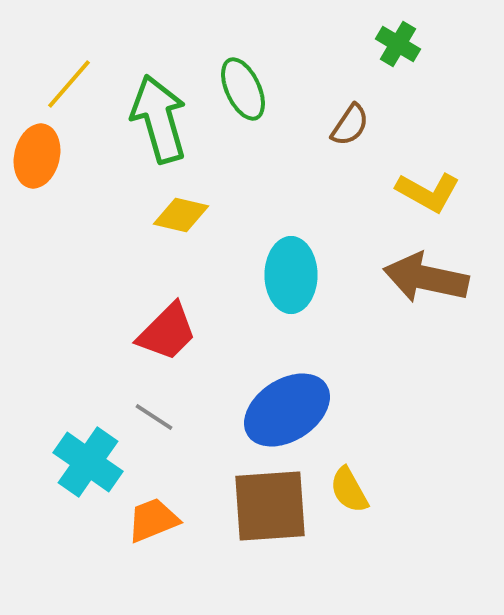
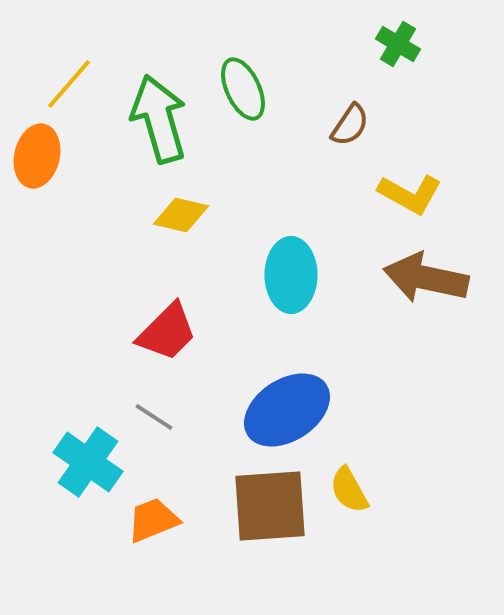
yellow L-shape: moved 18 px left, 2 px down
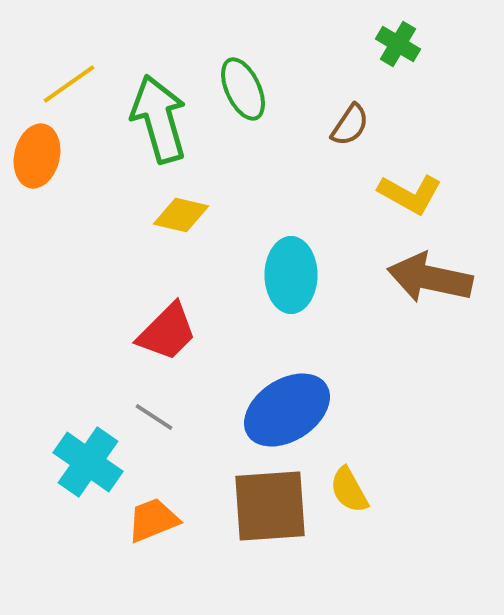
yellow line: rotated 14 degrees clockwise
brown arrow: moved 4 px right
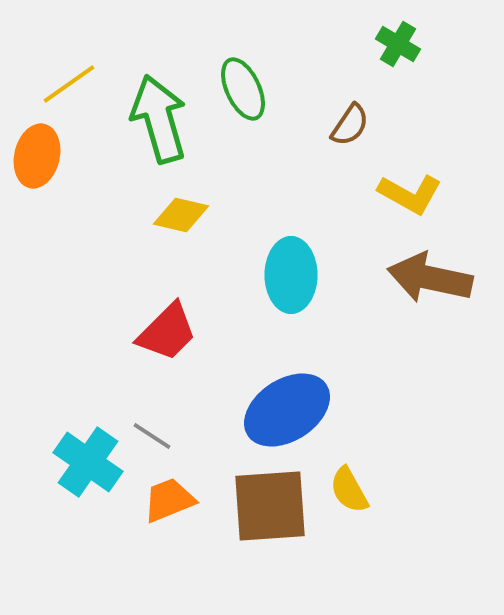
gray line: moved 2 px left, 19 px down
orange trapezoid: moved 16 px right, 20 px up
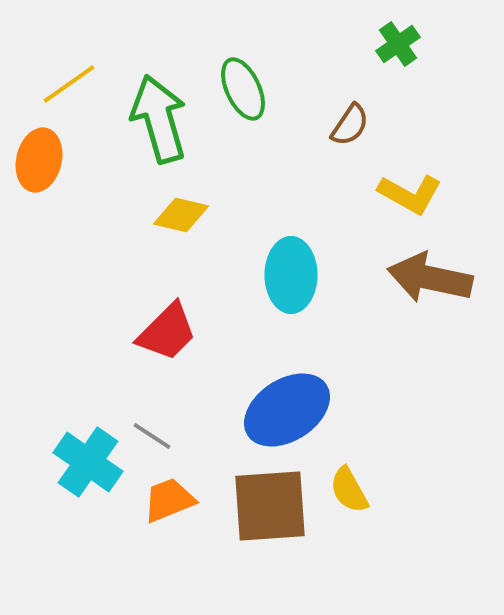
green cross: rotated 24 degrees clockwise
orange ellipse: moved 2 px right, 4 px down
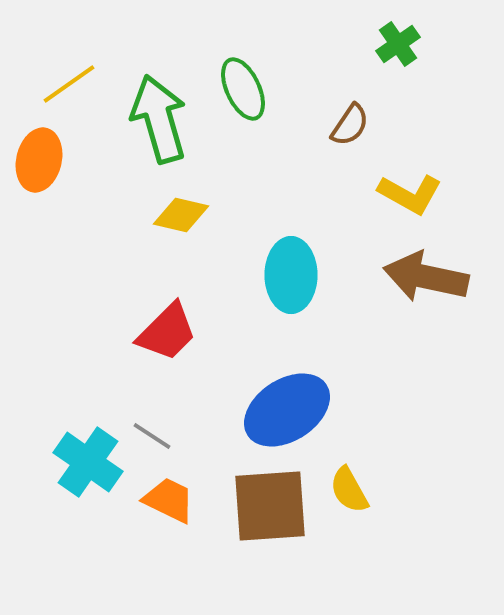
brown arrow: moved 4 px left, 1 px up
orange trapezoid: rotated 48 degrees clockwise
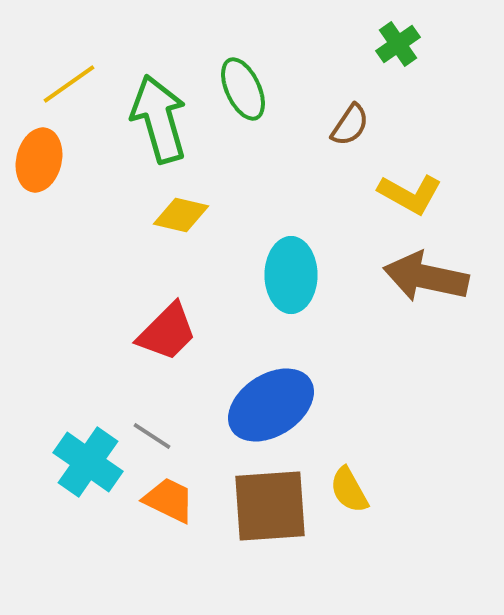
blue ellipse: moved 16 px left, 5 px up
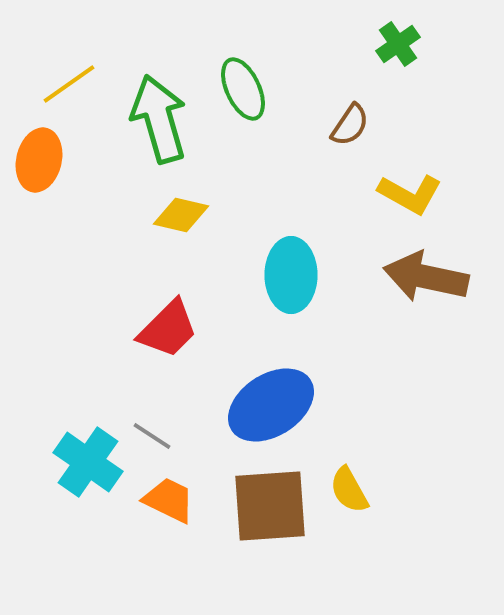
red trapezoid: moved 1 px right, 3 px up
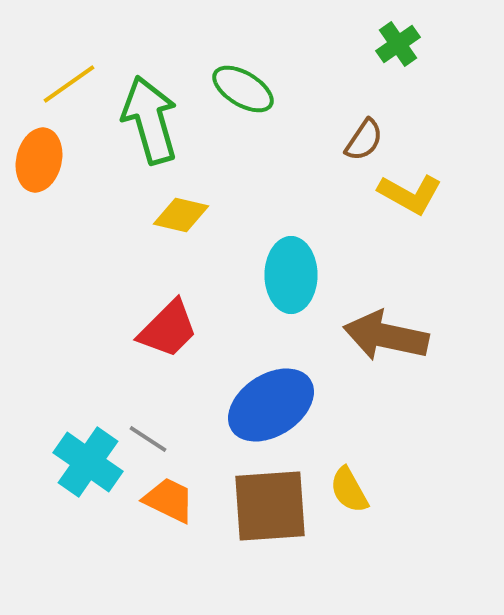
green ellipse: rotated 34 degrees counterclockwise
green arrow: moved 9 px left, 1 px down
brown semicircle: moved 14 px right, 15 px down
brown arrow: moved 40 px left, 59 px down
gray line: moved 4 px left, 3 px down
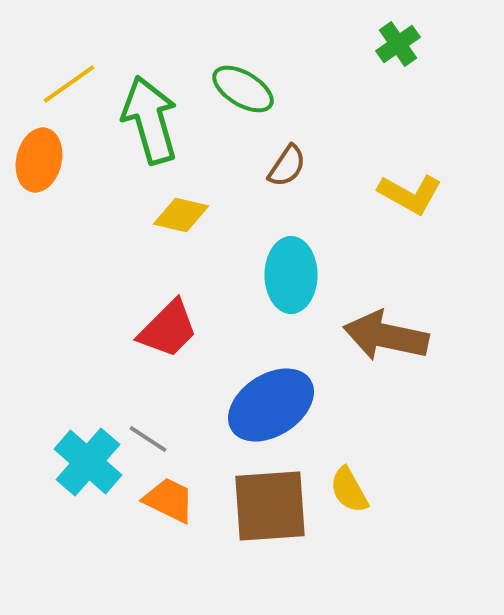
brown semicircle: moved 77 px left, 26 px down
cyan cross: rotated 6 degrees clockwise
